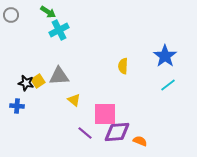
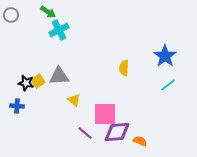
yellow semicircle: moved 1 px right, 2 px down
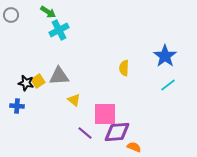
orange semicircle: moved 6 px left, 6 px down
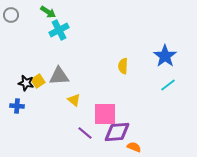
yellow semicircle: moved 1 px left, 2 px up
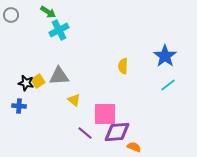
blue cross: moved 2 px right
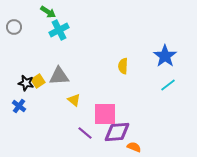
gray circle: moved 3 px right, 12 px down
blue cross: rotated 32 degrees clockwise
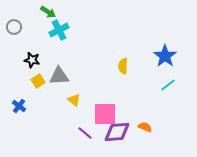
black star: moved 6 px right, 23 px up
orange semicircle: moved 11 px right, 20 px up
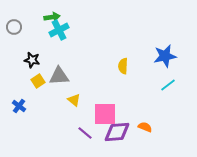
green arrow: moved 4 px right, 5 px down; rotated 42 degrees counterclockwise
blue star: rotated 25 degrees clockwise
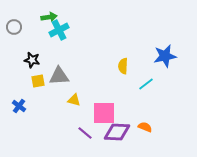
green arrow: moved 3 px left
yellow square: rotated 24 degrees clockwise
cyan line: moved 22 px left, 1 px up
yellow triangle: rotated 24 degrees counterclockwise
pink square: moved 1 px left, 1 px up
purple diamond: rotated 8 degrees clockwise
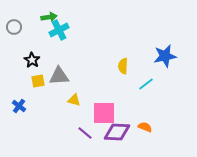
black star: rotated 21 degrees clockwise
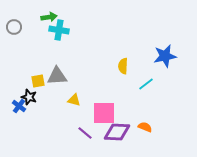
cyan cross: rotated 36 degrees clockwise
black star: moved 3 px left, 37 px down; rotated 14 degrees counterclockwise
gray triangle: moved 2 px left
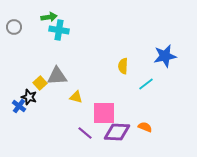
yellow square: moved 2 px right, 2 px down; rotated 32 degrees counterclockwise
yellow triangle: moved 2 px right, 3 px up
